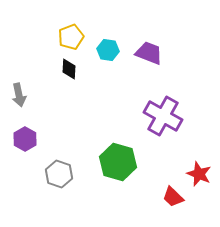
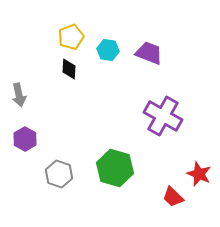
green hexagon: moved 3 px left, 6 px down
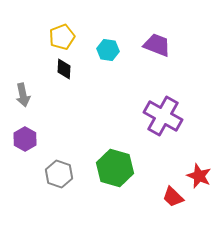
yellow pentagon: moved 9 px left
purple trapezoid: moved 8 px right, 8 px up
black diamond: moved 5 px left
gray arrow: moved 4 px right
red star: moved 2 px down
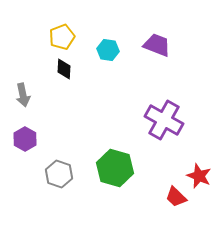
purple cross: moved 1 px right, 4 px down
red trapezoid: moved 3 px right
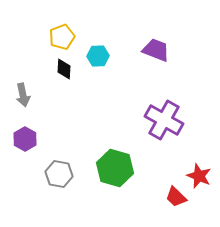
purple trapezoid: moved 1 px left, 5 px down
cyan hexagon: moved 10 px left, 6 px down; rotated 10 degrees counterclockwise
gray hexagon: rotated 8 degrees counterclockwise
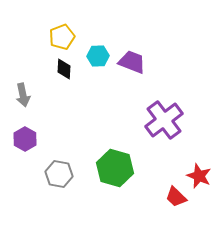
purple trapezoid: moved 24 px left, 12 px down
purple cross: rotated 24 degrees clockwise
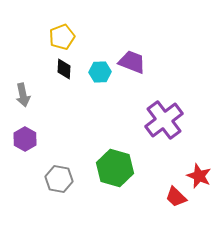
cyan hexagon: moved 2 px right, 16 px down
gray hexagon: moved 5 px down
